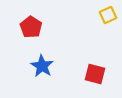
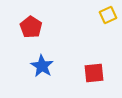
red square: moved 1 px left, 1 px up; rotated 20 degrees counterclockwise
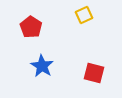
yellow square: moved 24 px left
red square: rotated 20 degrees clockwise
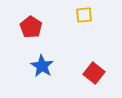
yellow square: rotated 18 degrees clockwise
red square: rotated 25 degrees clockwise
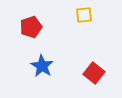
red pentagon: rotated 20 degrees clockwise
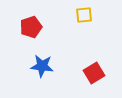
blue star: rotated 25 degrees counterclockwise
red square: rotated 20 degrees clockwise
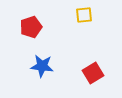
red square: moved 1 px left
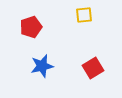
blue star: rotated 20 degrees counterclockwise
red square: moved 5 px up
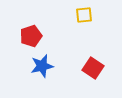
red pentagon: moved 9 px down
red square: rotated 25 degrees counterclockwise
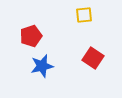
red square: moved 10 px up
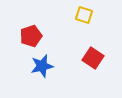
yellow square: rotated 24 degrees clockwise
